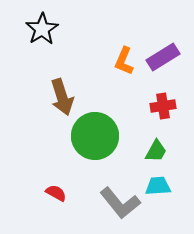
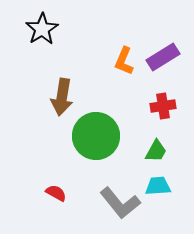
brown arrow: rotated 27 degrees clockwise
green circle: moved 1 px right
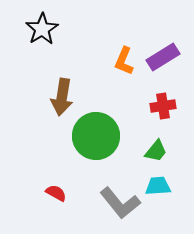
green trapezoid: rotated 10 degrees clockwise
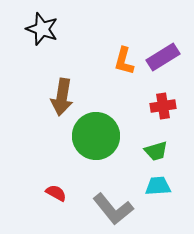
black star: rotated 20 degrees counterclockwise
orange L-shape: rotated 8 degrees counterclockwise
green trapezoid: rotated 35 degrees clockwise
gray L-shape: moved 7 px left, 6 px down
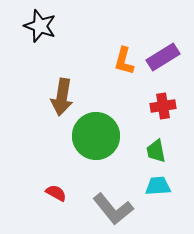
black star: moved 2 px left, 3 px up
green trapezoid: rotated 95 degrees clockwise
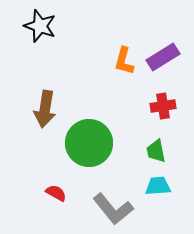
brown arrow: moved 17 px left, 12 px down
green circle: moved 7 px left, 7 px down
